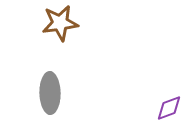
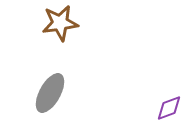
gray ellipse: rotated 30 degrees clockwise
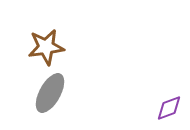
brown star: moved 14 px left, 24 px down
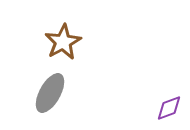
brown star: moved 17 px right, 5 px up; rotated 21 degrees counterclockwise
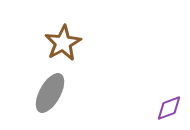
brown star: moved 1 px down
